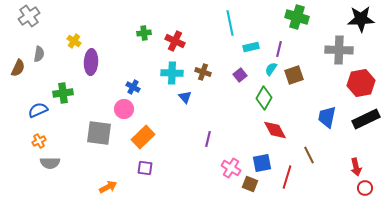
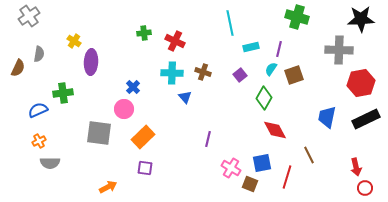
blue cross at (133, 87): rotated 16 degrees clockwise
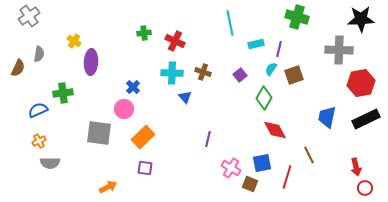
cyan rectangle at (251, 47): moved 5 px right, 3 px up
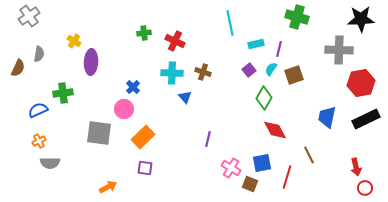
purple square at (240, 75): moved 9 px right, 5 px up
